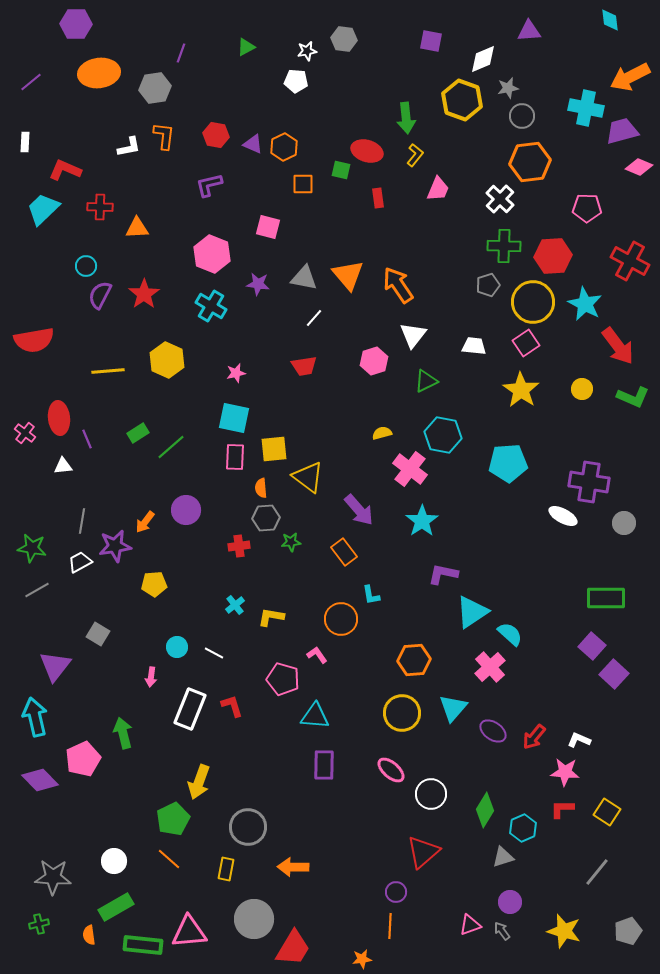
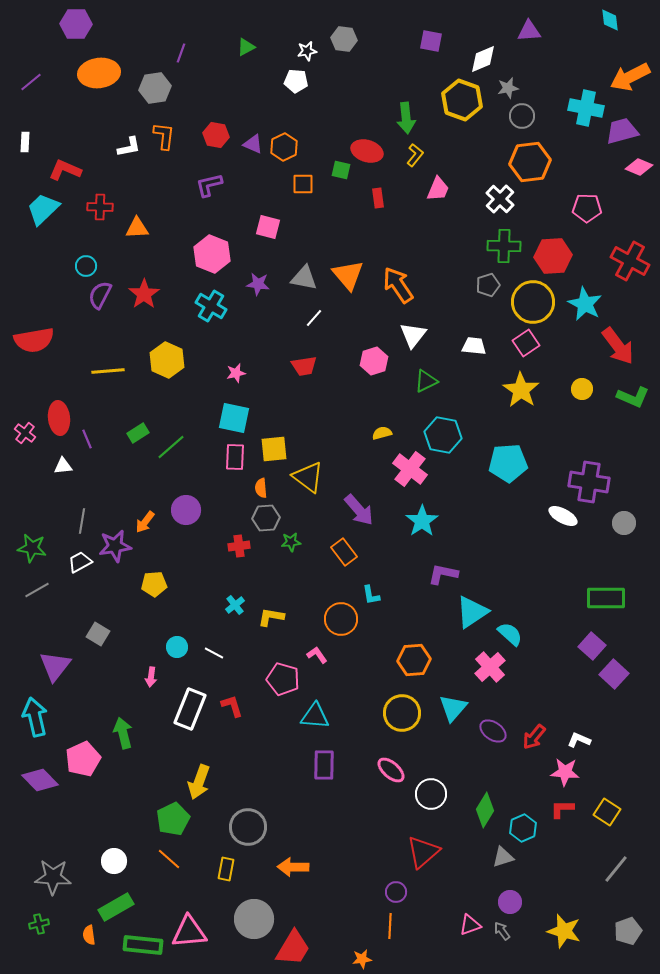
gray line at (597, 872): moved 19 px right, 3 px up
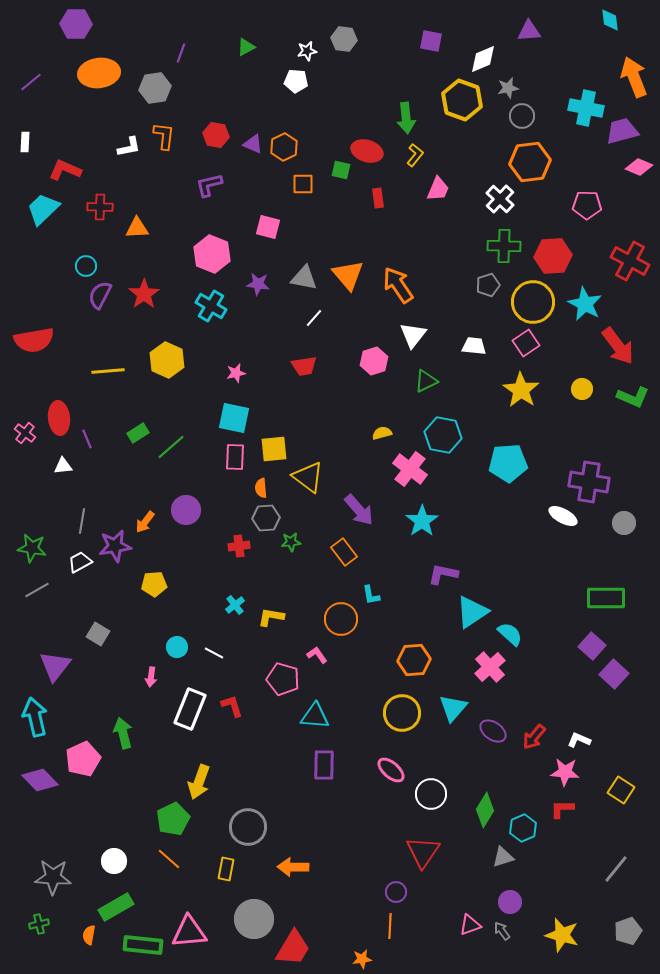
orange arrow at (630, 77): moved 4 px right; rotated 96 degrees clockwise
pink pentagon at (587, 208): moved 3 px up
yellow square at (607, 812): moved 14 px right, 22 px up
red triangle at (423, 852): rotated 15 degrees counterclockwise
yellow star at (564, 931): moved 2 px left, 4 px down
orange semicircle at (89, 935): rotated 18 degrees clockwise
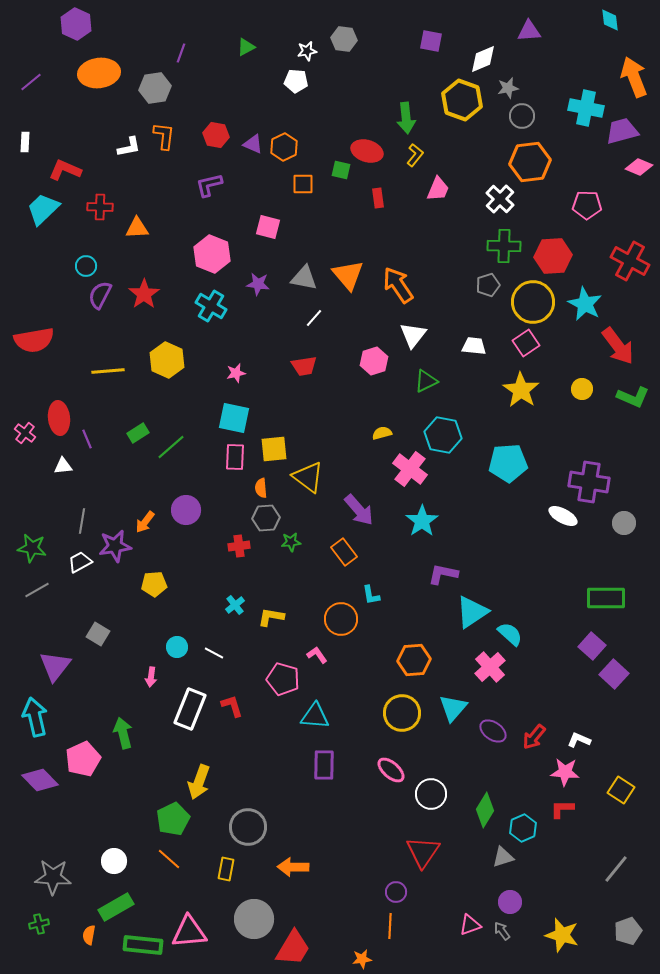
purple hexagon at (76, 24): rotated 24 degrees clockwise
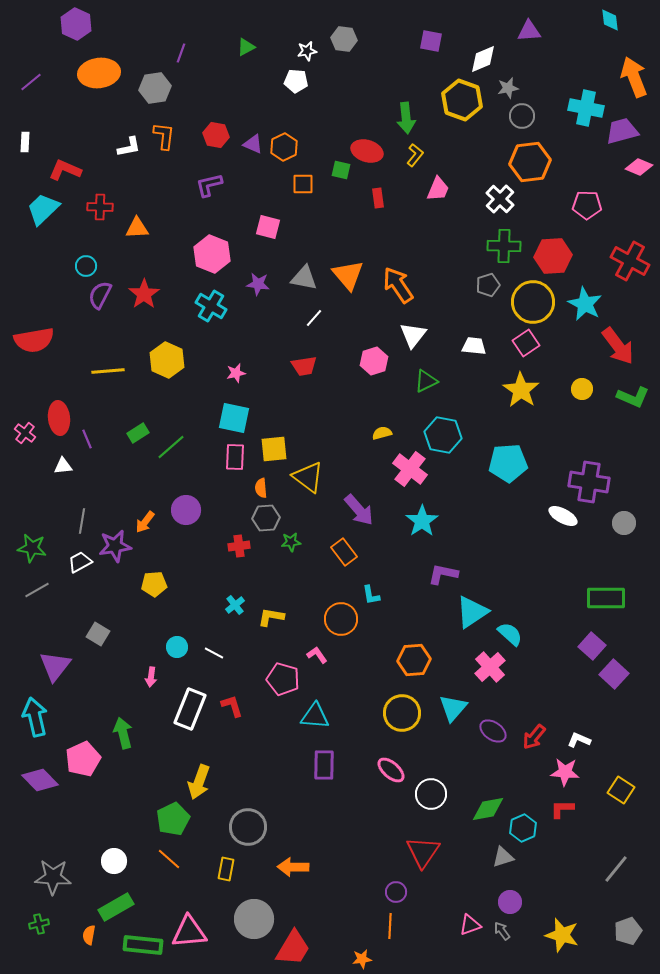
green diamond at (485, 810): moved 3 px right, 1 px up; rotated 48 degrees clockwise
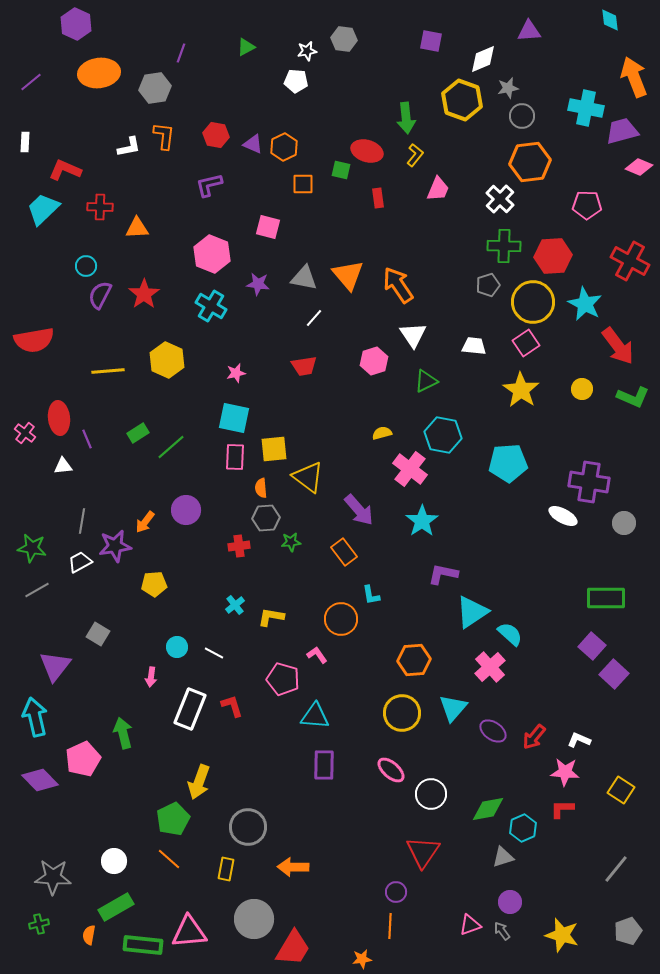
white triangle at (413, 335): rotated 12 degrees counterclockwise
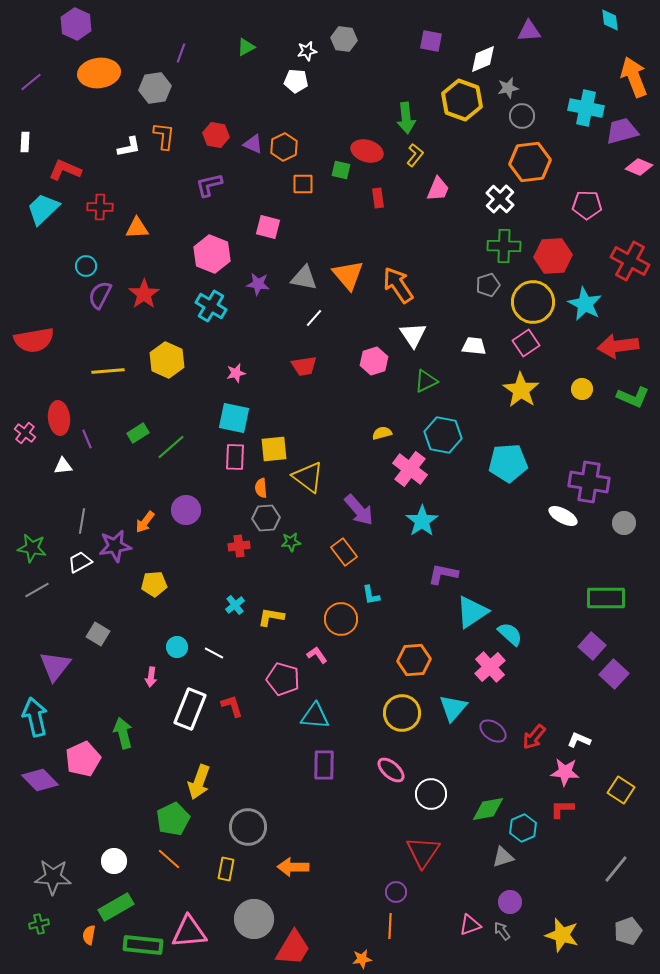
red arrow at (618, 346): rotated 120 degrees clockwise
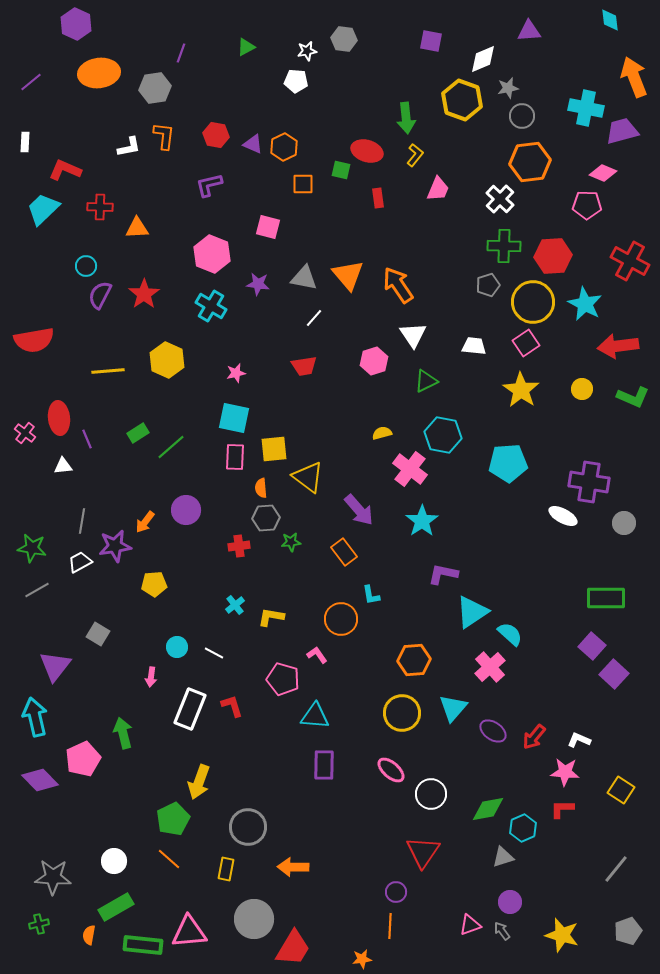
pink diamond at (639, 167): moved 36 px left, 6 px down
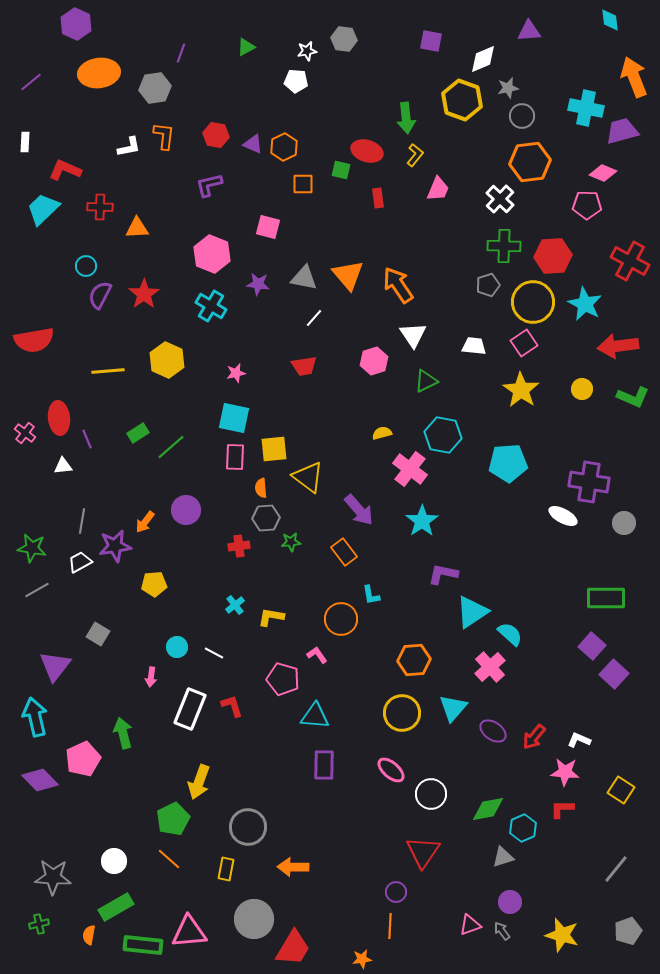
pink square at (526, 343): moved 2 px left
